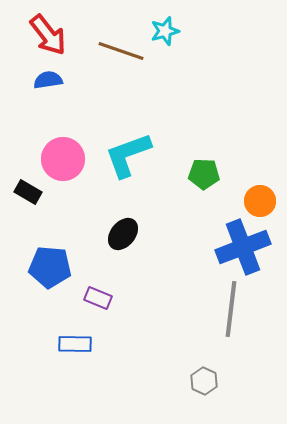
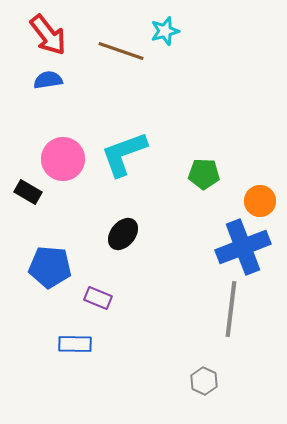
cyan L-shape: moved 4 px left, 1 px up
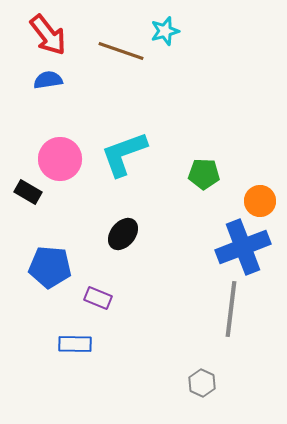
pink circle: moved 3 px left
gray hexagon: moved 2 px left, 2 px down
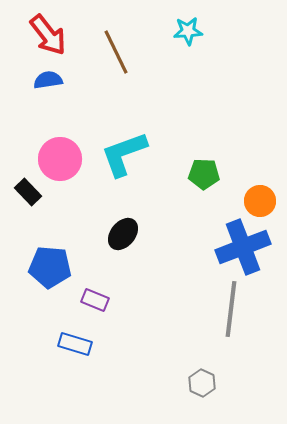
cyan star: moved 23 px right; rotated 12 degrees clockwise
brown line: moved 5 px left, 1 px down; rotated 45 degrees clockwise
black rectangle: rotated 16 degrees clockwise
purple rectangle: moved 3 px left, 2 px down
blue rectangle: rotated 16 degrees clockwise
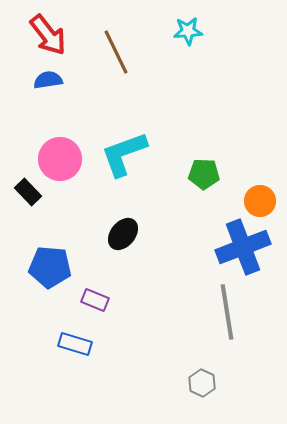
gray line: moved 4 px left, 3 px down; rotated 16 degrees counterclockwise
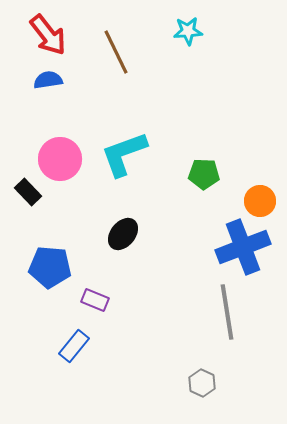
blue rectangle: moved 1 px left, 2 px down; rotated 68 degrees counterclockwise
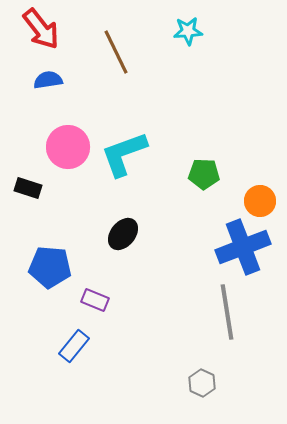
red arrow: moved 7 px left, 6 px up
pink circle: moved 8 px right, 12 px up
black rectangle: moved 4 px up; rotated 28 degrees counterclockwise
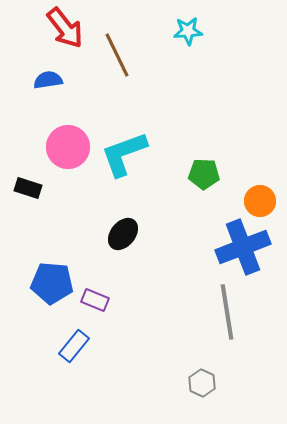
red arrow: moved 24 px right, 1 px up
brown line: moved 1 px right, 3 px down
blue pentagon: moved 2 px right, 16 px down
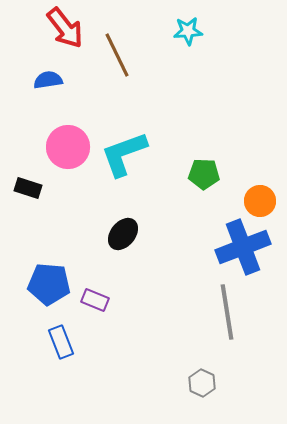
blue pentagon: moved 3 px left, 1 px down
blue rectangle: moved 13 px left, 4 px up; rotated 60 degrees counterclockwise
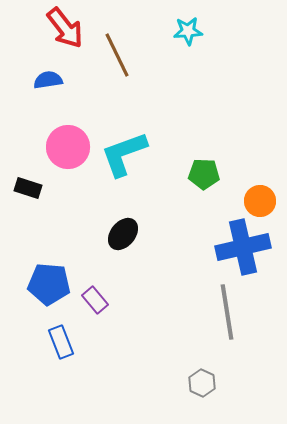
blue cross: rotated 8 degrees clockwise
purple rectangle: rotated 28 degrees clockwise
